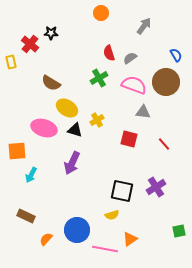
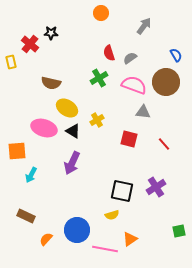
brown semicircle: rotated 18 degrees counterclockwise
black triangle: moved 2 px left, 1 px down; rotated 14 degrees clockwise
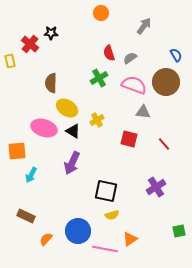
yellow rectangle: moved 1 px left, 1 px up
brown semicircle: rotated 78 degrees clockwise
black square: moved 16 px left
blue circle: moved 1 px right, 1 px down
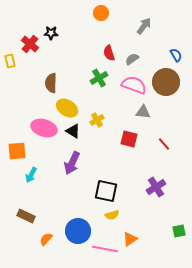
gray semicircle: moved 2 px right, 1 px down
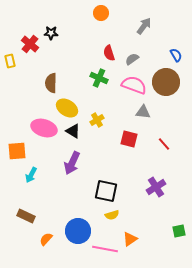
green cross: rotated 36 degrees counterclockwise
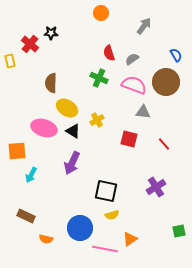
blue circle: moved 2 px right, 3 px up
orange semicircle: rotated 120 degrees counterclockwise
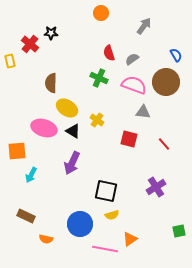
yellow cross: rotated 24 degrees counterclockwise
blue circle: moved 4 px up
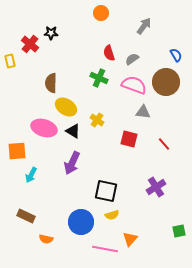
yellow ellipse: moved 1 px left, 1 px up
blue circle: moved 1 px right, 2 px up
orange triangle: rotated 14 degrees counterclockwise
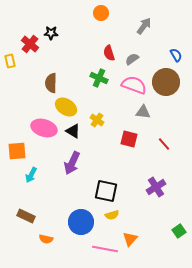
green square: rotated 24 degrees counterclockwise
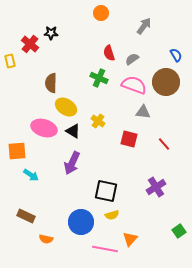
yellow cross: moved 1 px right, 1 px down
cyan arrow: rotated 84 degrees counterclockwise
